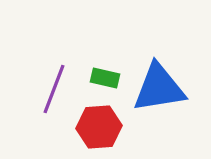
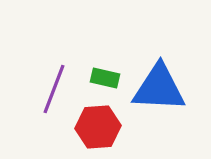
blue triangle: rotated 12 degrees clockwise
red hexagon: moved 1 px left
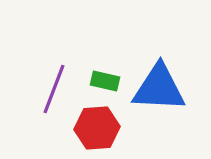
green rectangle: moved 3 px down
red hexagon: moved 1 px left, 1 px down
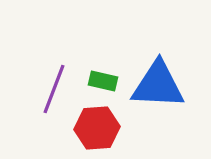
green rectangle: moved 2 px left
blue triangle: moved 1 px left, 3 px up
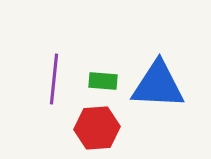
green rectangle: rotated 8 degrees counterclockwise
purple line: moved 10 px up; rotated 15 degrees counterclockwise
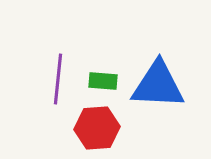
purple line: moved 4 px right
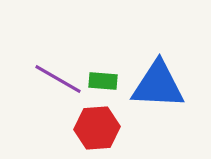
purple line: rotated 66 degrees counterclockwise
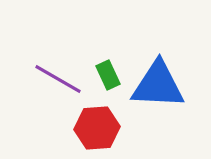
green rectangle: moved 5 px right, 6 px up; rotated 60 degrees clockwise
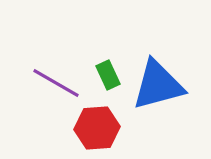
purple line: moved 2 px left, 4 px down
blue triangle: rotated 18 degrees counterclockwise
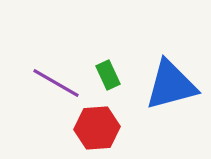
blue triangle: moved 13 px right
